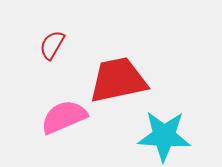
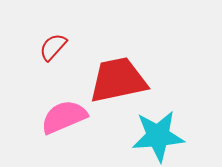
red semicircle: moved 1 px right, 2 px down; rotated 12 degrees clockwise
cyan star: moved 6 px left; rotated 8 degrees counterclockwise
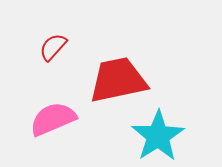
pink semicircle: moved 11 px left, 2 px down
cyan star: rotated 28 degrees counterclockwise
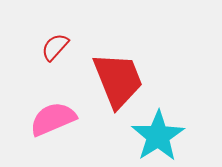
red semicircle: moved 2 px right
red trapezoid: rotated 80 degrees clockwise
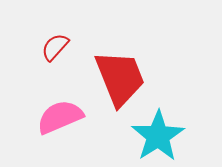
red trapezoid: moved 2 px right, 2 px up
pink semicircle: moved 7 px right, 2 px up
